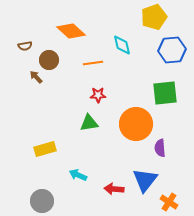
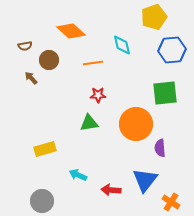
brown arrow: moved 5 px left, 1 px down
red arrow: moved 3 px left, 1 px down
orange cross: moved 2 px right
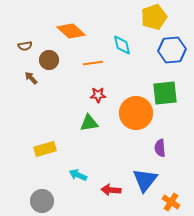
orange circle: moved 11 px up
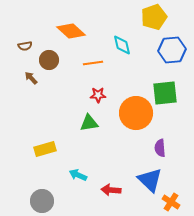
blue triangle: moved 5 px right; rotated 24 degrees counterclockwise
